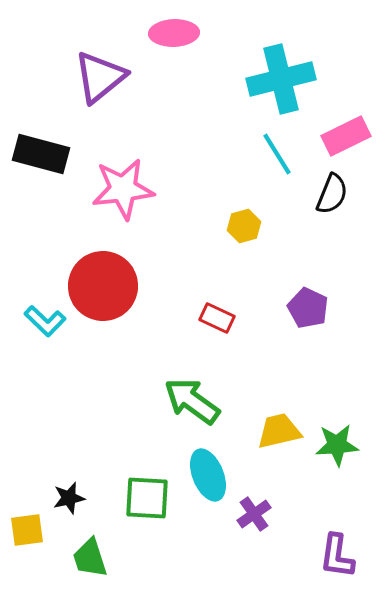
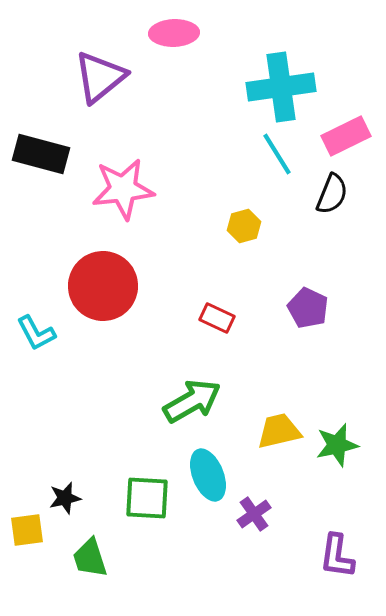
cyan cross: moved 8 px down; rotated 6 degrees clockwise
cyan L-shape: moved 9 px left, 12 px down; rotated 18 degrees clockwise
green arrow: rotated 114 degrees clockwise
green star: rotated 9 degrees counterclockwise
black star: moved 4 px left
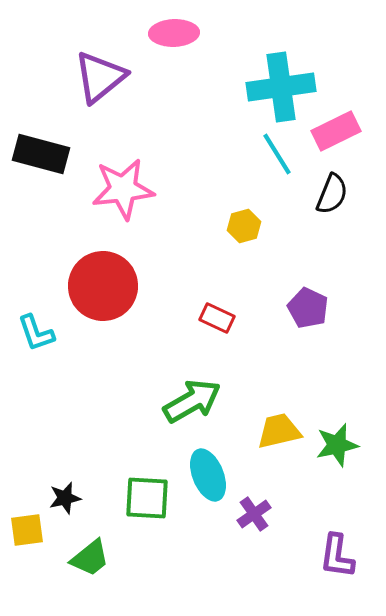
pink rectangle: moved 10 px left, 5 px up
cyan L-shape: rotated 9 degrees clockwise
green trapezoid: rotated 111 degrees counterclockwise
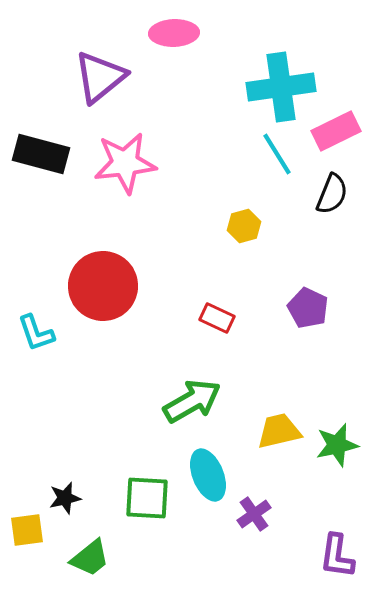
pink star: moved 2 px right, 26 px up
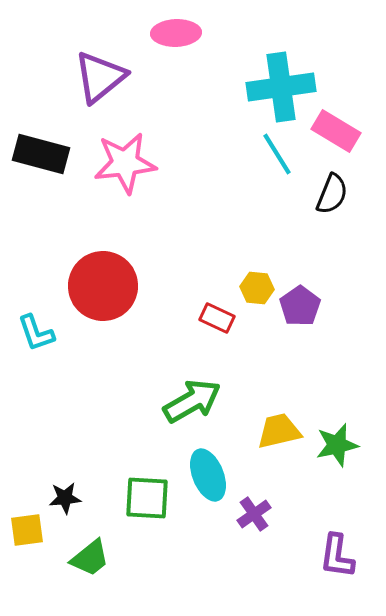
pink ellipse: moved 2 px right
pink rectangle: rotated 57 degrees clockwise
yellow hexagon: moved 13 px right, 62 px down; rotated 20 degrees clockwise
purple pentagon: moved 8 px left, 2 px up; rotated 12 degrees clockwise
black star: rotated 8 degrees clockwise
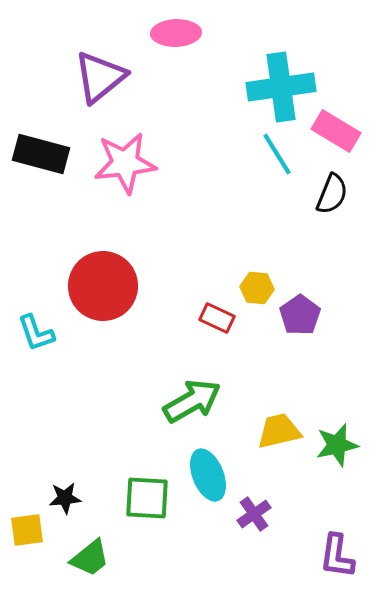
purple pentagon: moved 9 px down
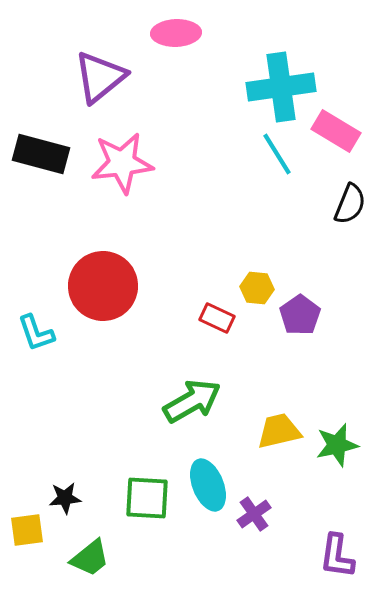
pink star: moved 3 px left
black semicircle: moved 18 px right, 10 px down
cyan ellipse: moved 10 px down
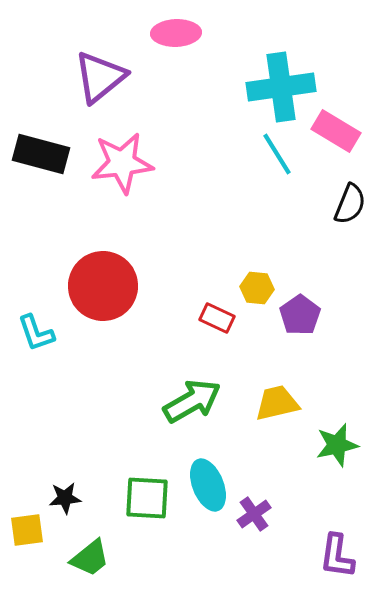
yellow trapezoid: moved 2 px left, 28 px up
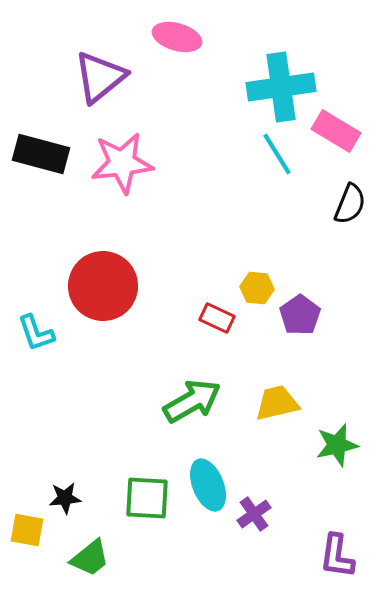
pink ellipse: moved 1 px right, 4 px down; rotated 18 degrees clockwise
yellow square: rotated 18 degrees clockwise
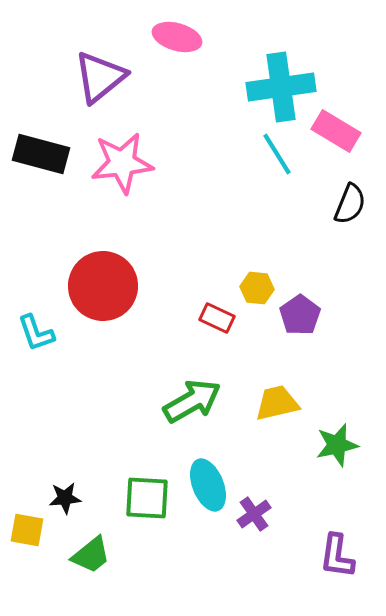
green trapezoid: moved 1 px right, 3 px up
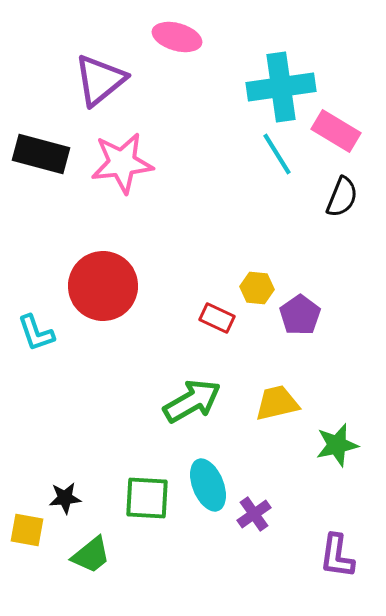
purple triangle: moved 3 px down
black semicircle: moved 8 px left, 7 px up
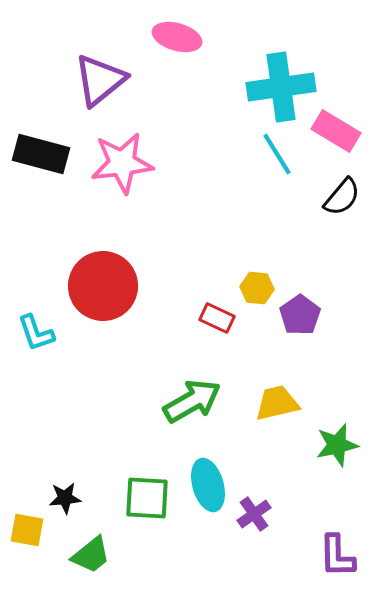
black semicircle: rotated 18 degrees clockwise
cyan ellipse: rotated 6 degrees clockwise
purple L-shape: rotated 9 degrees counterclockwise
